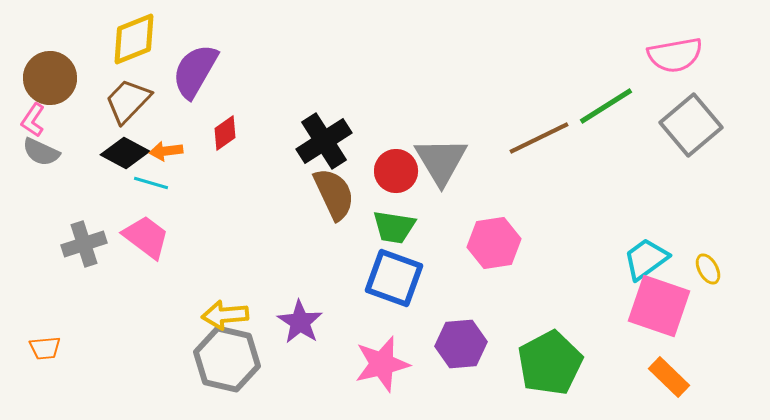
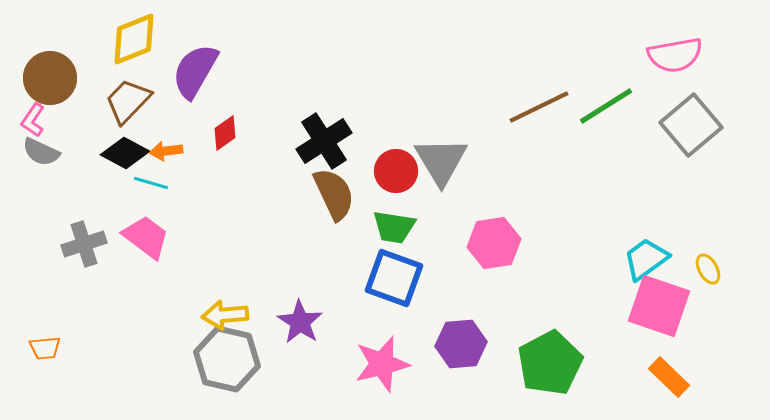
brown line: moved 31 px up
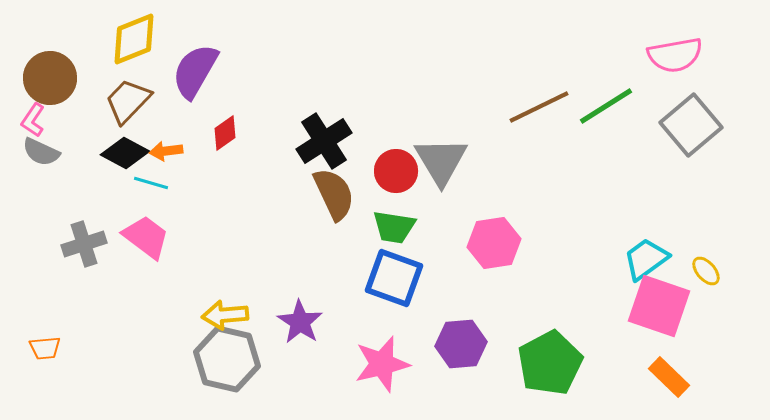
yellow ellipse: moved 2 px left, 2 px down; rotated 12 degrees counterclockwise
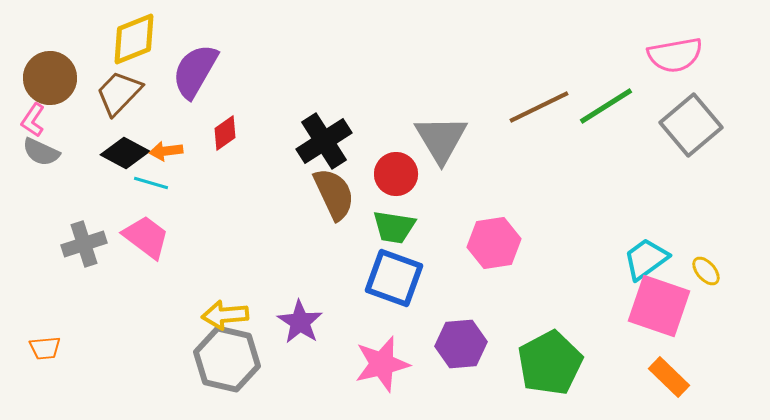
brown trapezoid: moved 9 px left, 8 px up
gray triangle: moved 22 px up
red circle: moved 3 px down
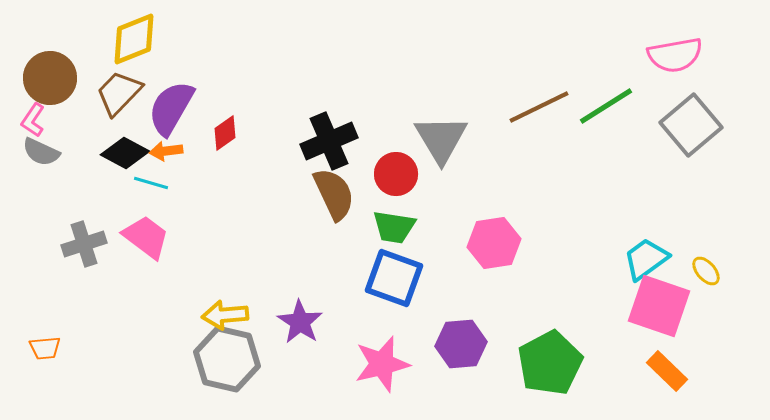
purple semicircle: moved 24 px left, 37 px down
black cross: moved 5 px right; rotated 10 degrees clockwise
orange rectangle: moved 2 px left, 6 px up
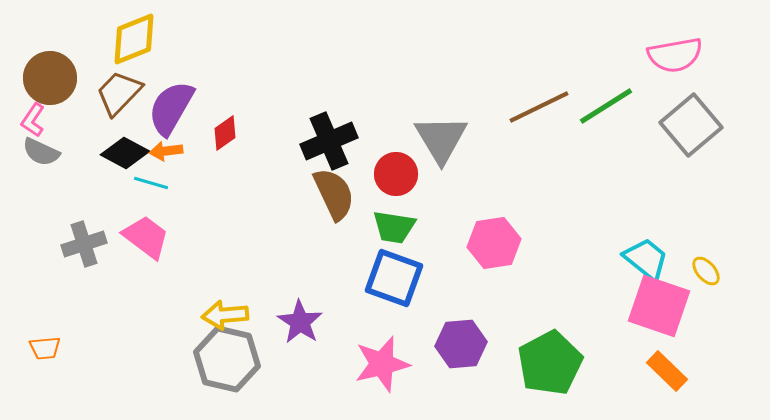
cyan trapezoid: rotated 75 degrees clockwise
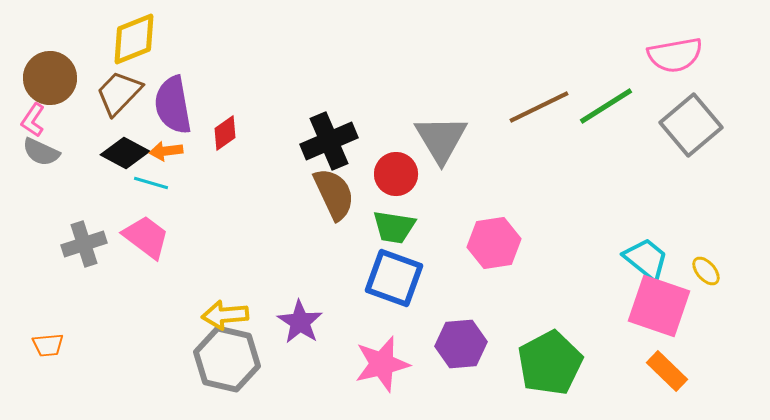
purple semicircle: moved 2 px right, 3 px up; rotated 40 degrees counterclockwise
orange trapezoid: moved 3 px right, 3 px up
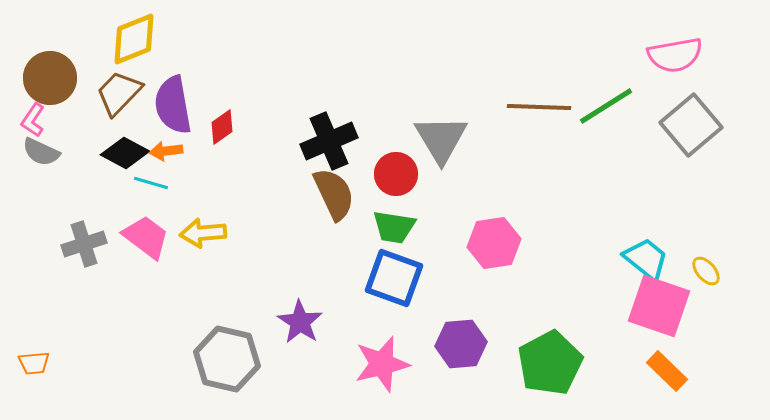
brown line: rotated 28 degrees clockwise
red diamond: moved 3 px left, 6 px up
yellow arrow: moved 22 px left, 82 px up
orange trapezoid: moved 14 px left, 18 px down
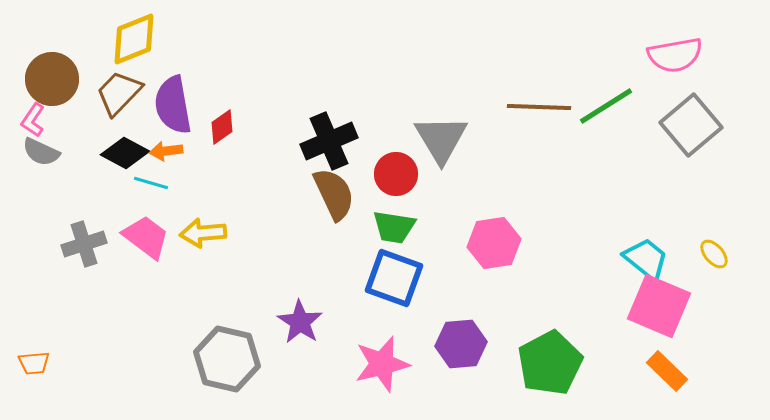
brown circle: moved 2 px right, 1 px down
yellow ellipse: moved 8 px right, 17 px up
pink square: rotated 4 degrees clockwise
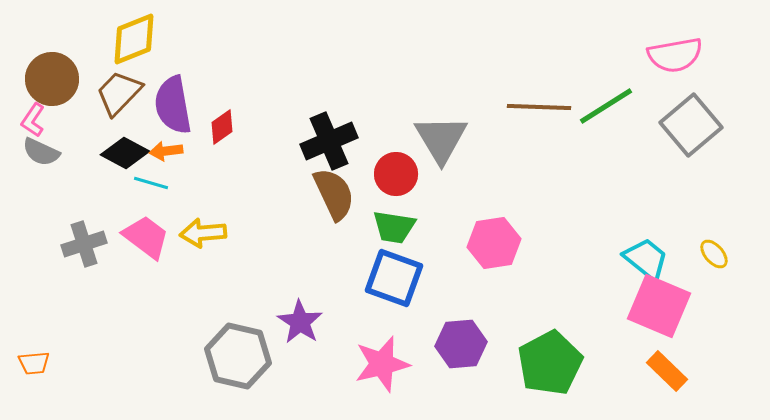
gray hexagon: moved 11 px right, 3 px up
